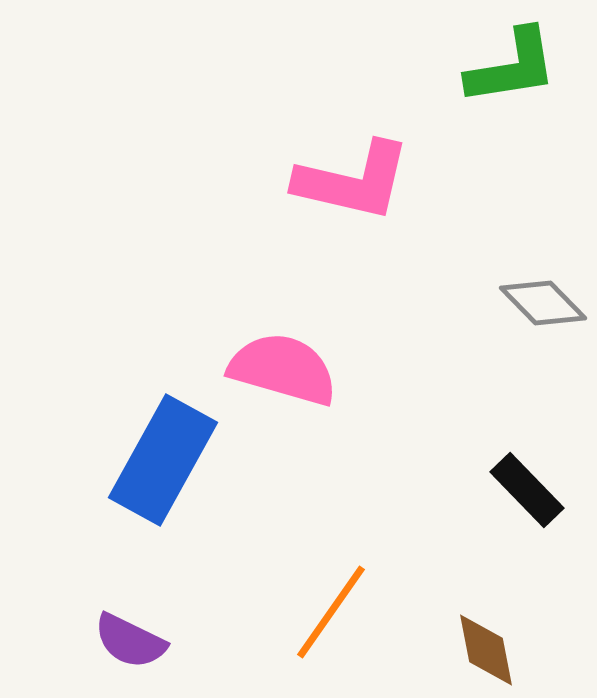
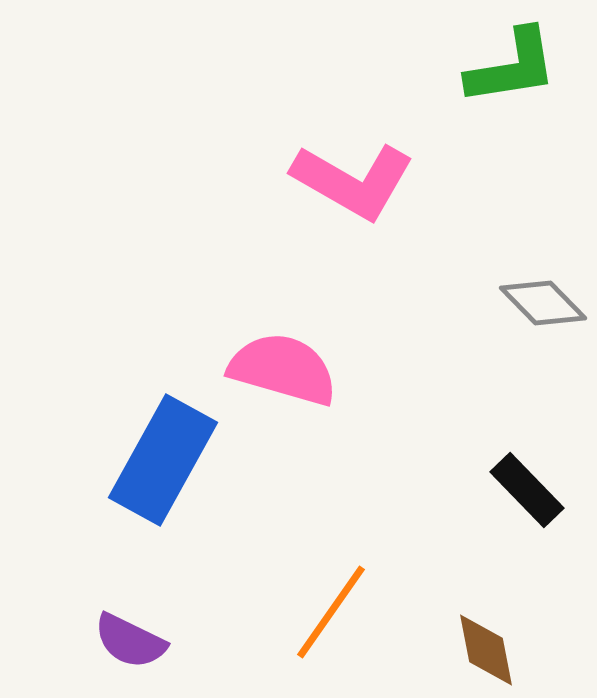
pink L-shape: rotated 17 degrees clockwise
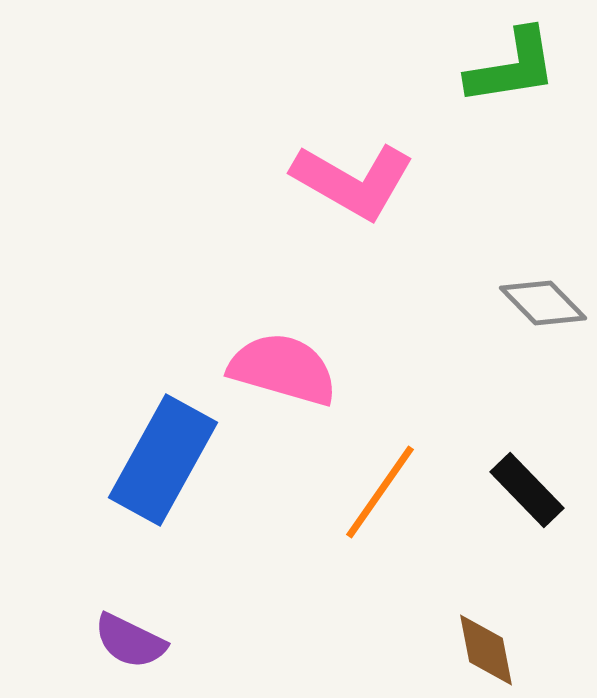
orange line: moved 49 px right, 120 px up
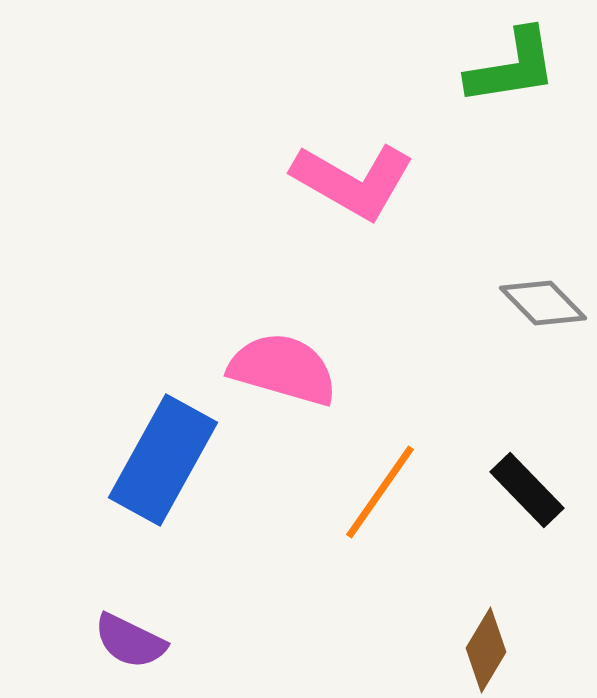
brown diamond: rotated 42 degrees clockwise
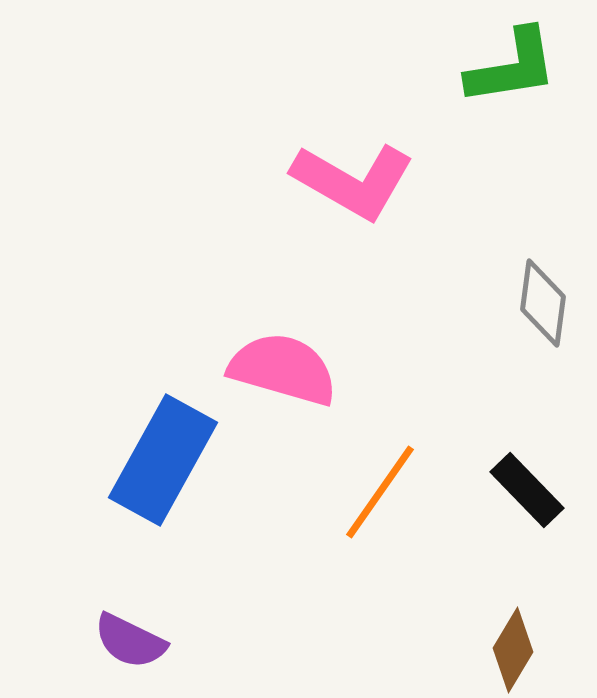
gray diamond: rotated 52 degrees clockwise
brown diamond: moved 27 px right
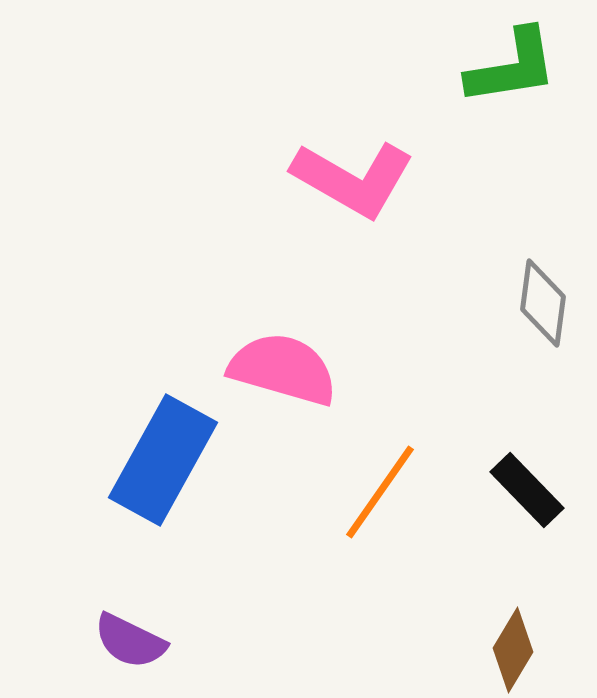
pink L-shape: moved 2 px up
